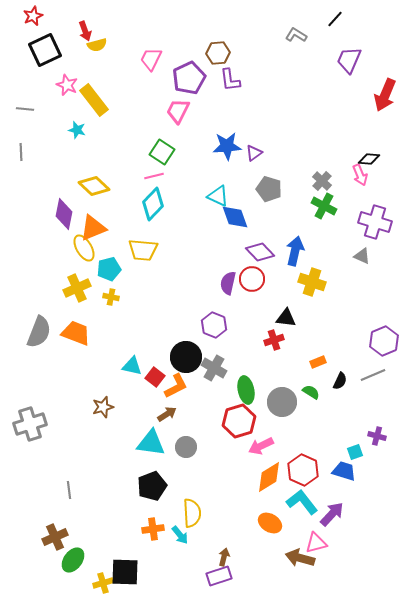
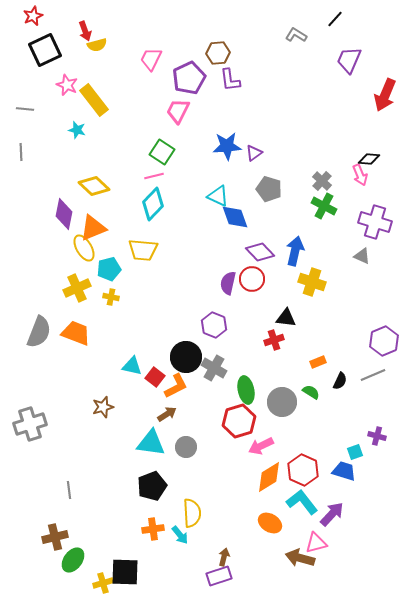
brown cross at (55, 537): rotated 10 degrees clockwise
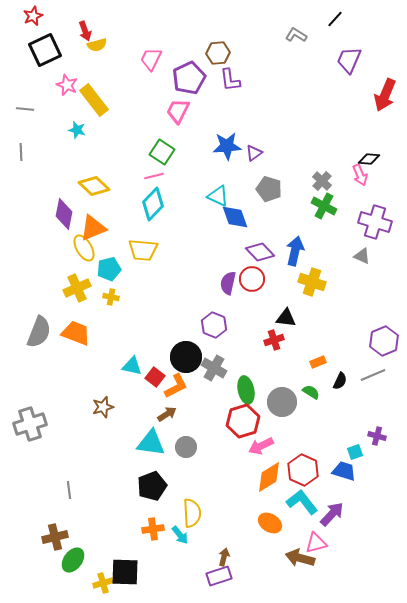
red hexagon at (239, 421): moved 4 px right
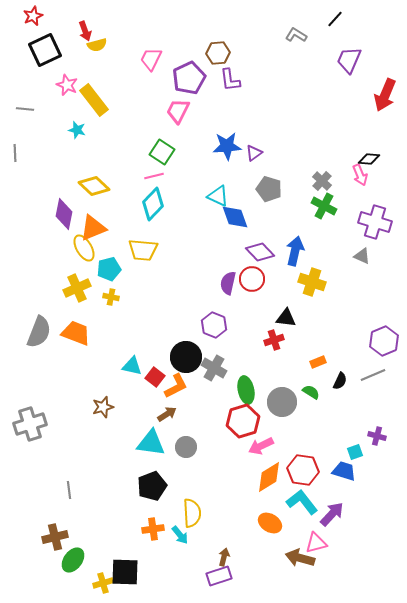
gray line at (21, 152): moved 6 px left, 1 px down
red hexagon at (303, 470): rotated 16 degrees counterclockwise
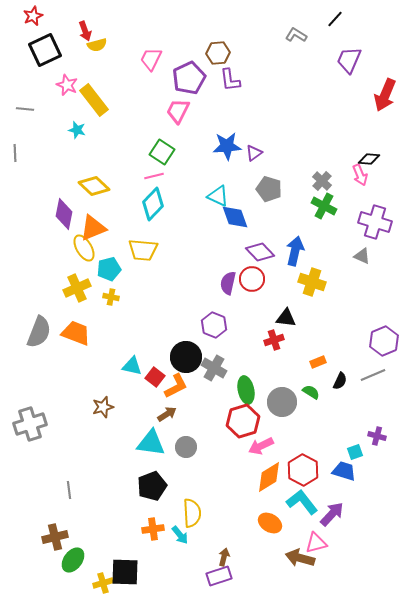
red hexagon at (303, 470): rotated 20 degrees clockwise
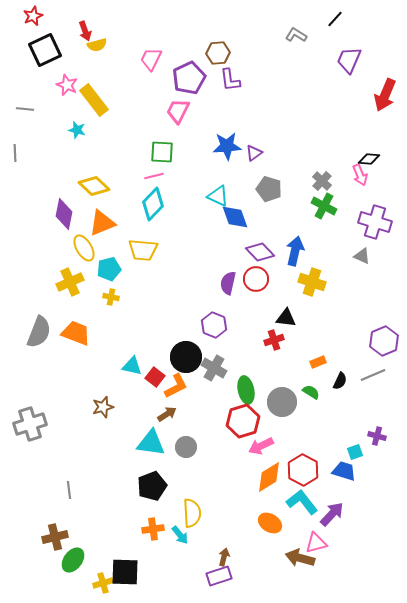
green square at (162, 152): rotated 30 degrees counterclockwise
orange triangle at (93, 228): moved 9 px right, 5 px up
red circle at (252, 279): moved 4 px right
yellow cross at (77, 288): moved 7 px left, 6 px up
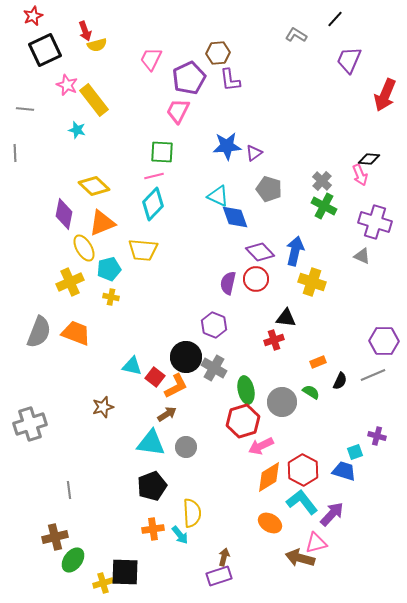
purple hexagon at (384, 341): rotated 24 degrees clockwise
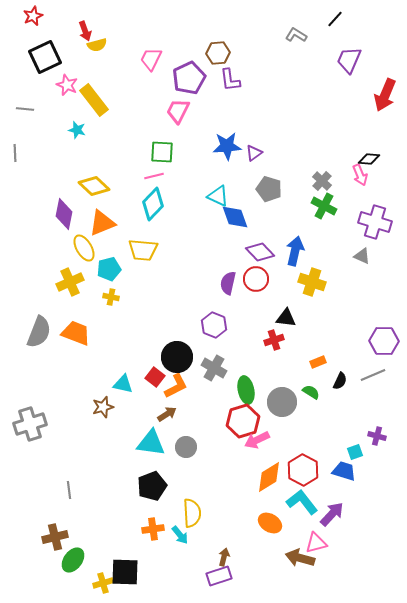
black square at (45, 50): moved 7 px down
black circle at (186, 357): moved 9 px left
cyan triangle at (132, 366): moved 9 px left, 18 px down
pink arrow at (261, 446): moved 4 px left, 6 px up
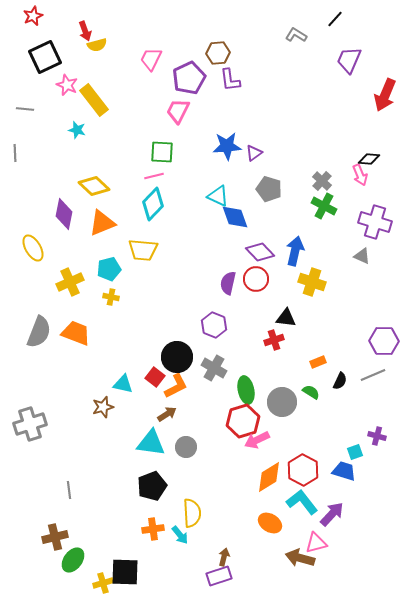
yellow ellipse at (84, 248): moved 51 px left
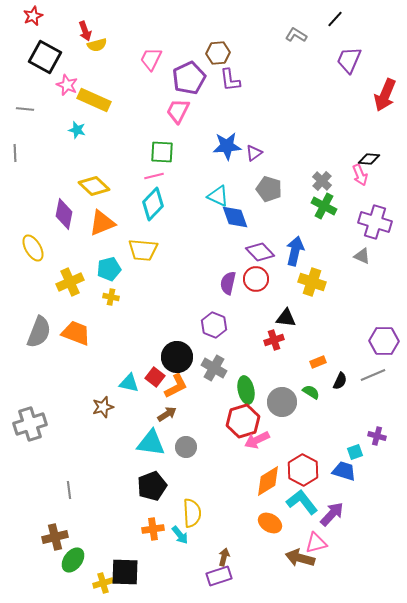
black square at (45, 57): rotated 36 degrees counterclockwise
yellow rectangle at (94, 100): rotated 28 degrees counterclockwise
cyan triangle at (123, 384): moved 6 px right, 1 px up
orange diamond at (269, 477): moved 1 px left, 4 px down
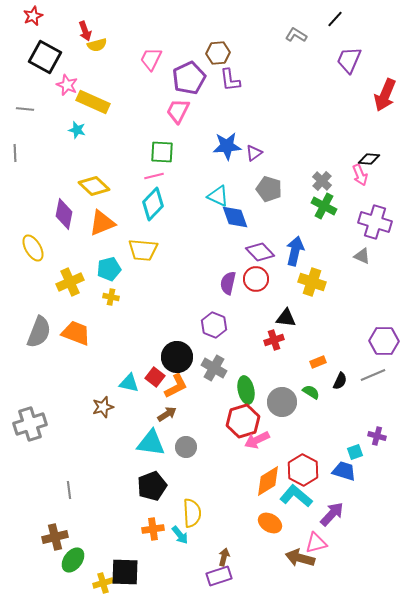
yellow rectangle at (94, 100): moved 1 px left, 2 px down
cyan L-shape at (302, 502): moved 6 px left, 6 px up; rotated 12 degrees counterclockwise
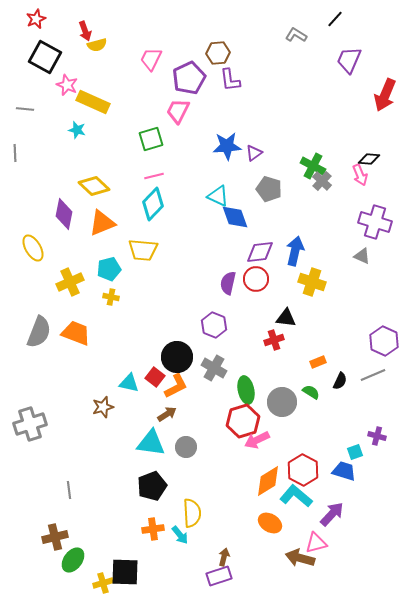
red star at (33, 16): moved 3 px right, 3 px down
green square at (162, 152): moved 11 px left, 13 px up; rotated 20 degrees counterclockwise
green cross at (324, 206): moved 11 px left, 40 px up
purple diamond at (260, 252): rotated 52 degrees counterclockwise
purple hexagon at (384, 341): rotated 24 degrees clockwise
